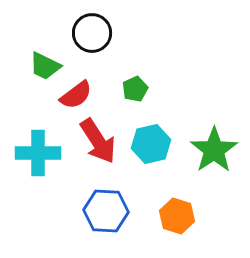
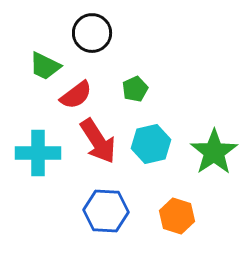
green star: moved 2 px down
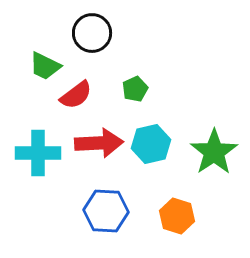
red arrow: moved 1 px right, 2 px down; rotated 60 degrees counterclockwise
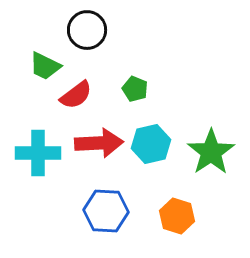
black circle: moved 5 px left, 3 px up
green pentagon: rotated 25 degrees counterclockwise
green star: moved 3 px left
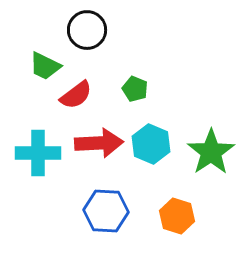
cyan hexagon: rotated 24 degrees counterclockwise
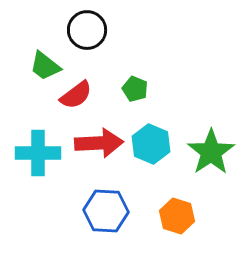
green trapezoid: rotated 12 degrees clockwise
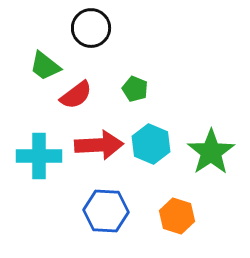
black circle: moved 4 px right, 2 px up
red arrow: moved 2 px down
cyan cross: moved 1 px right, 3 px down
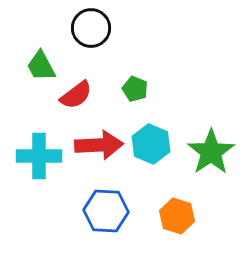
green trapezoid: moved 4 px left; rotated 24 degrees clockwise
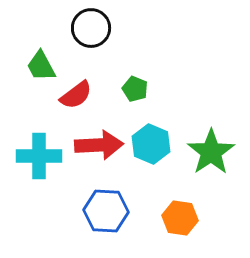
orange hexagon: moved 3 px right, 2 px down; rotated 8 degrees counterclockwise
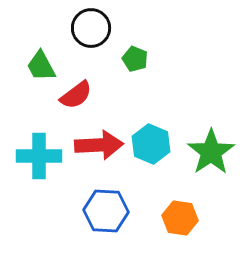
green pentagon: moved 30 px up
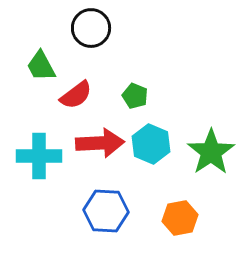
green pentagon: moved 37 px down
red arrow: moved 1 px right, 2 px up
orange hexagon: rotated 20 degrees counterclockwise
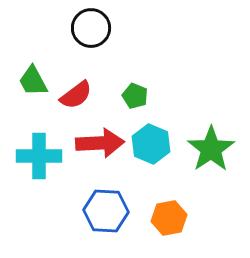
green trapezoid: moved 8 px left, 15 px down
green star: moved 3 px up
orange hexagon: moved 11 px left
